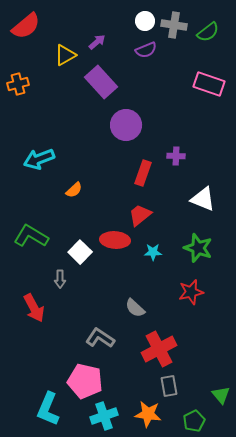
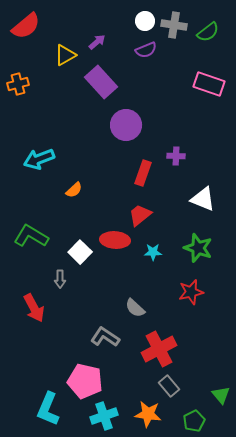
gray L-shape: moved 5 px right, 1 px up
gray rectangle: rotated 30 degrees counterclockwise
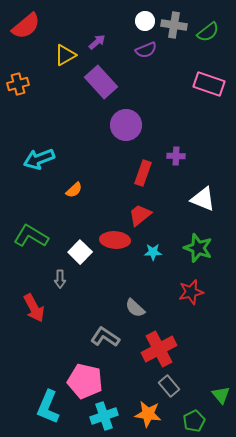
cyan L-shape: moved 2 px up
